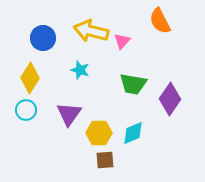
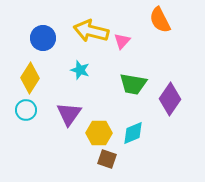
orange semicircle: moved 1 px up
brown square: moved 2 px right, 1 px up; rotated 24 degrees clockwise
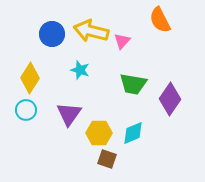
blue circle: moved 9 px right, 4 px up
